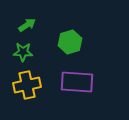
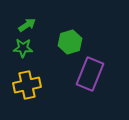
green star: moved 4 px up
purple rectangle: moved 13 px right, 8 px up; rotated 72 degrees counterclockwise
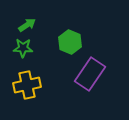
green hexagon: rotated 20 degrees counterclockwise
purple rectangle: rotated 12 degrees clockwise
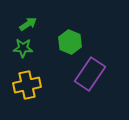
green arrow: moved 1 px right, 1 px up
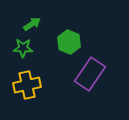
green arrow: moved 4 px right
green hexagon: moved 1 px left
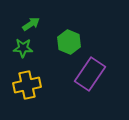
green arrow: moved 1 px left
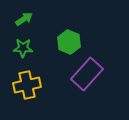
green arrow: moved 7 px left, 5 px up
purple rectangle: moved 3 px left; rotated 8 degrees clockwise
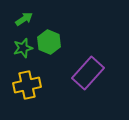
green hexagon: moved 20 px left
green star: rotated 18 degrees counterclockwise
purple rectangle: moved 1 px right, 1 px up
